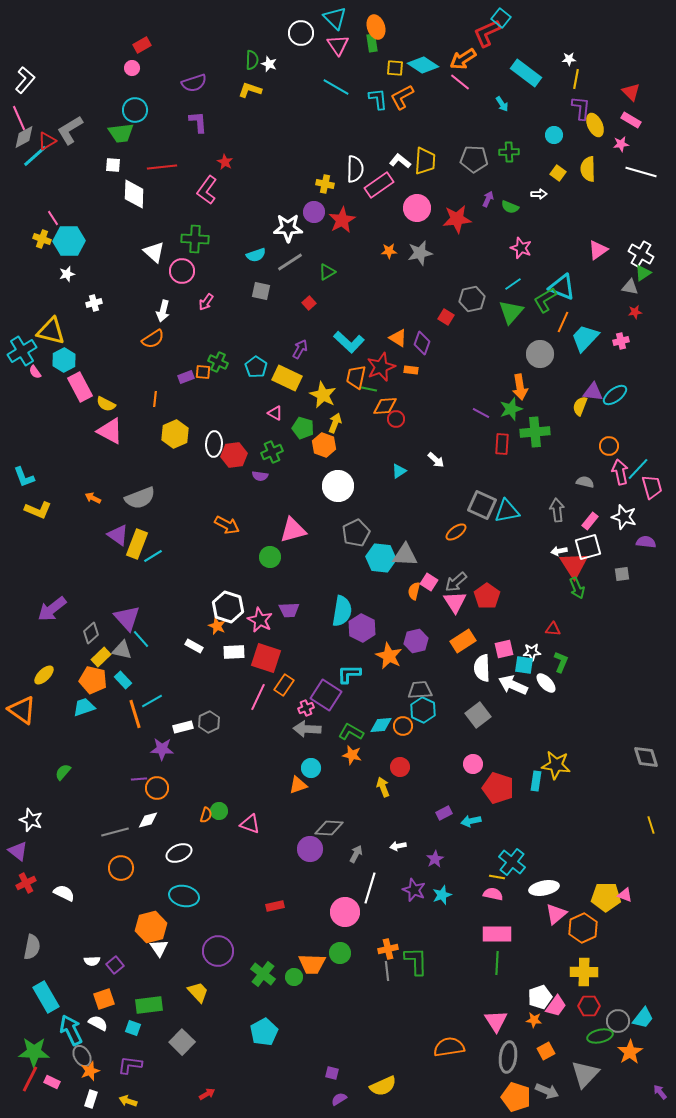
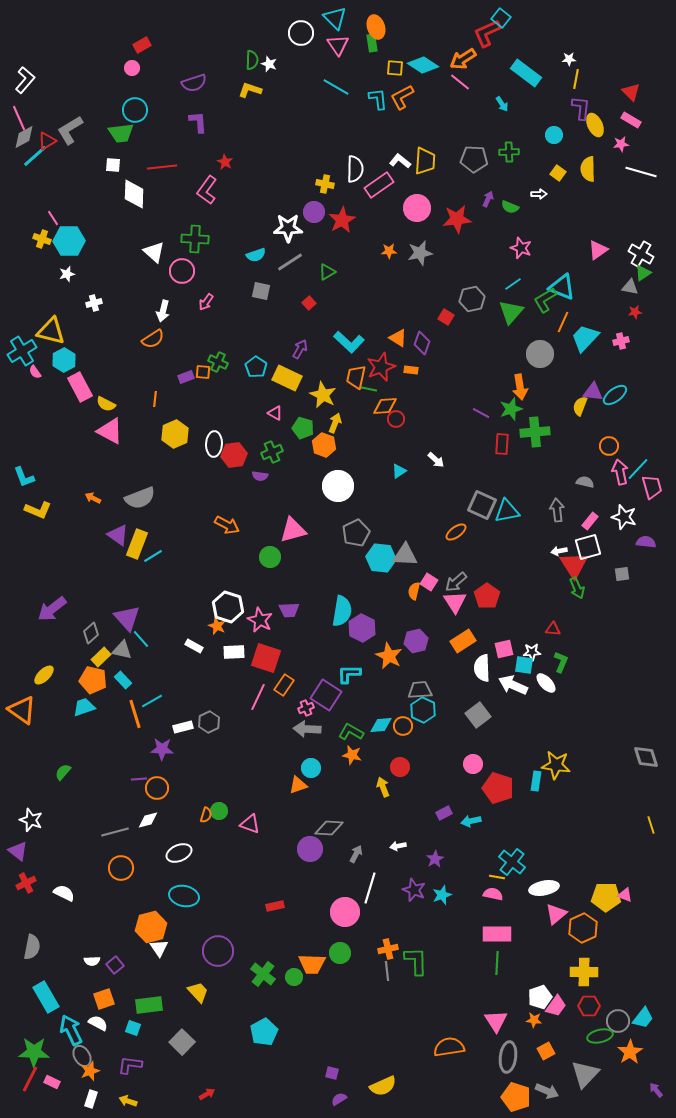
purple arrow at (660, 1092): moved 4 px left, 2 px up
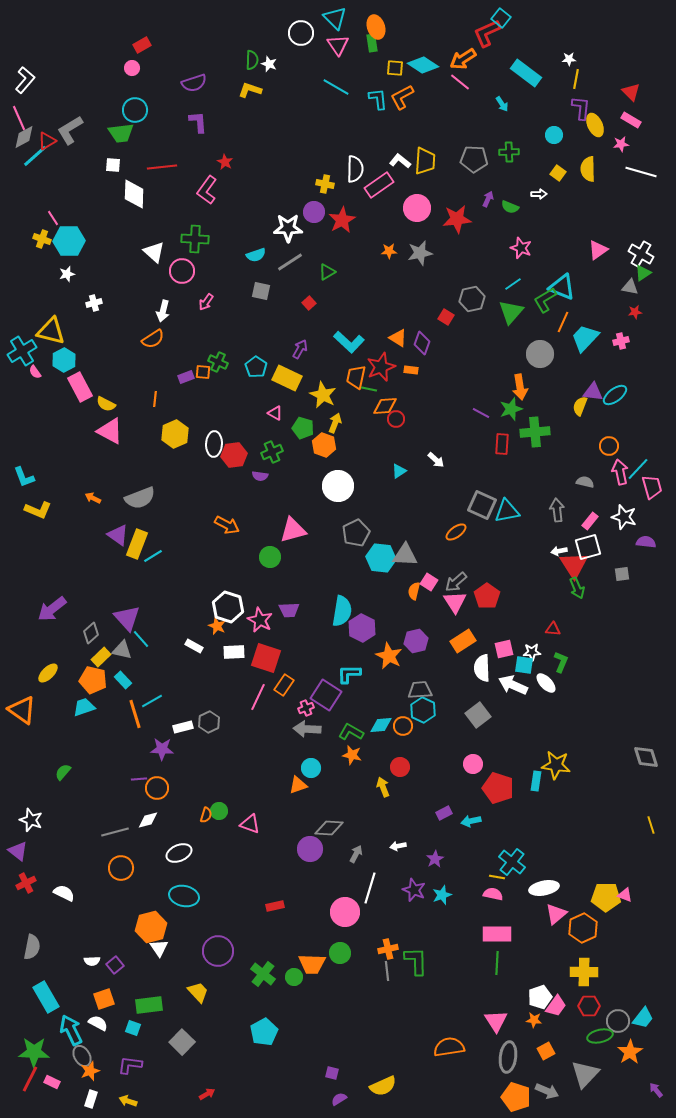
yellow ellipse at (44, 675): moved 4 px right, 2 px up
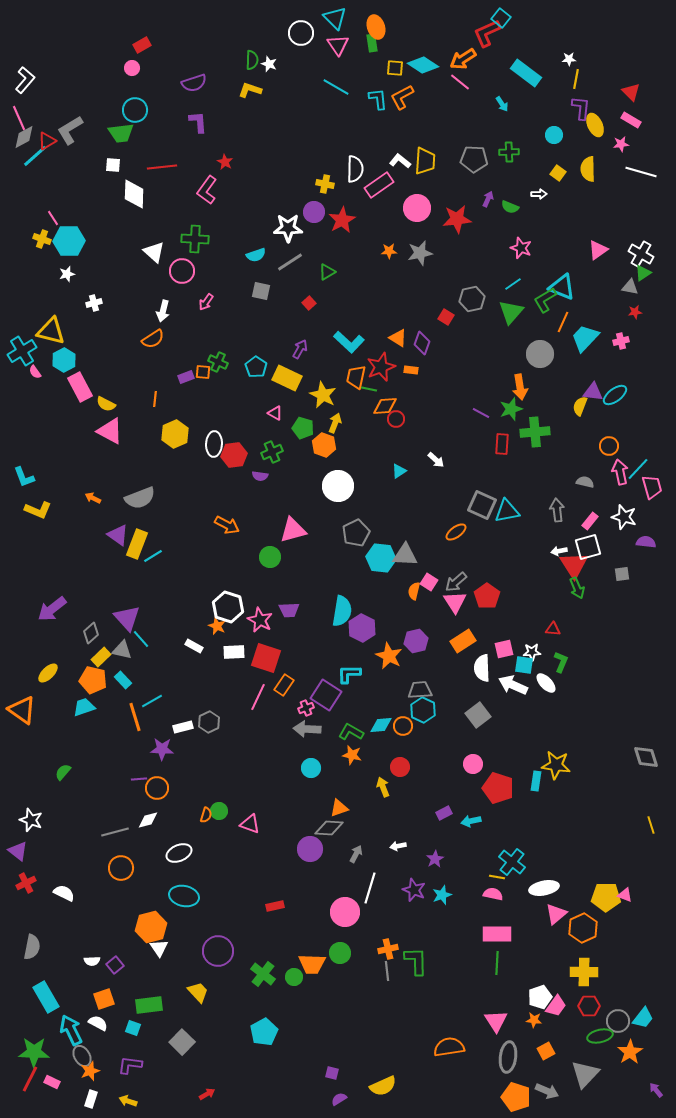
orange line at (135, 714): moved 3 px down
orange triangle at (298, 785): moved 41 px right, 23 px down
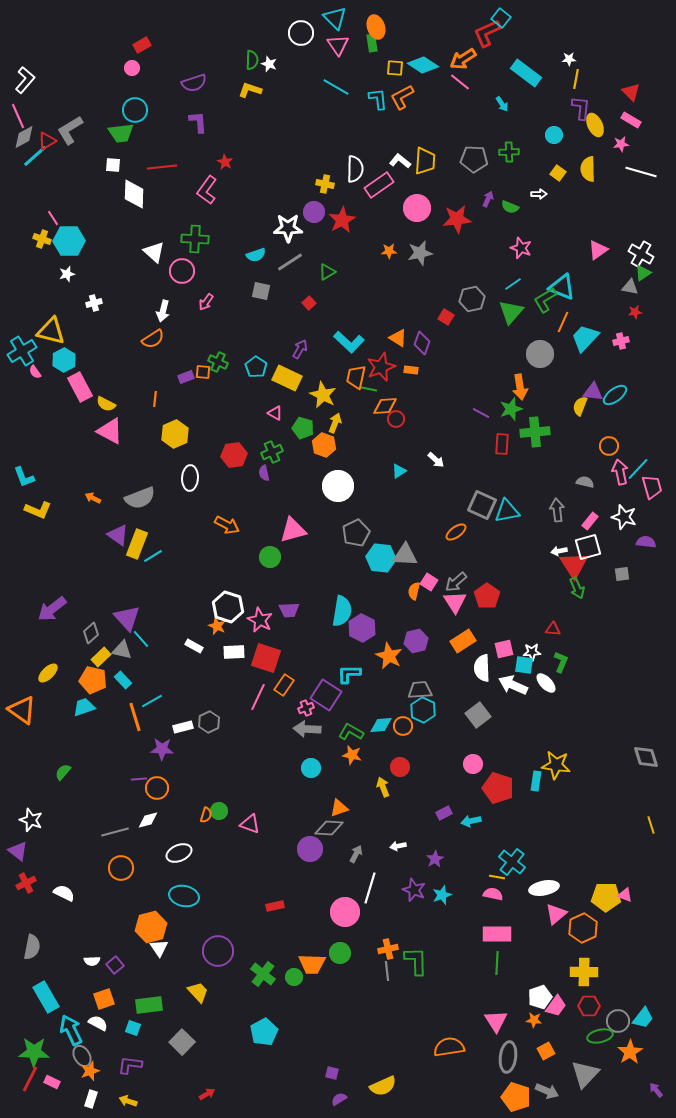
pink line at (19, 118): moved 1 px left, 2 px up
white ellipse at (214, 444): moved 24 px left, 34 px down
purple semicircle at (260, 476): moved 4 px right, 3 px up; rotated 70 degrees clockwise
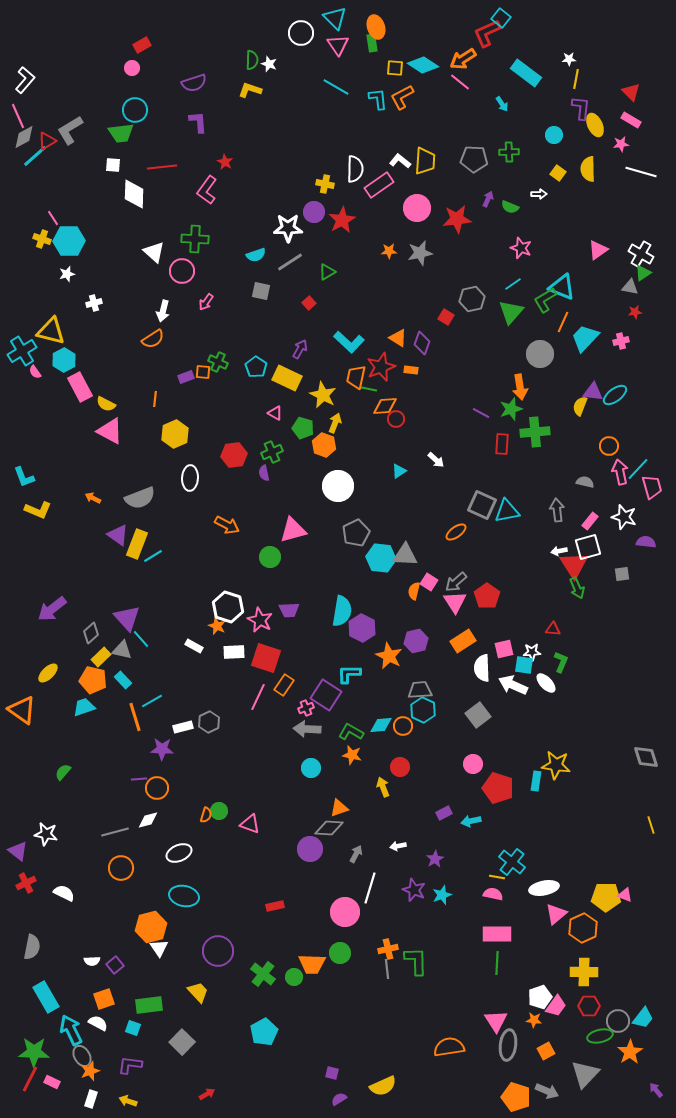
white star at (31, 820): moved 15 px right, 14 px down; rotated 10 degrees counterclockwise
gray line at (387, 971): moved 2 px up
gray ellipse at (508, 1057): moved 12 px up
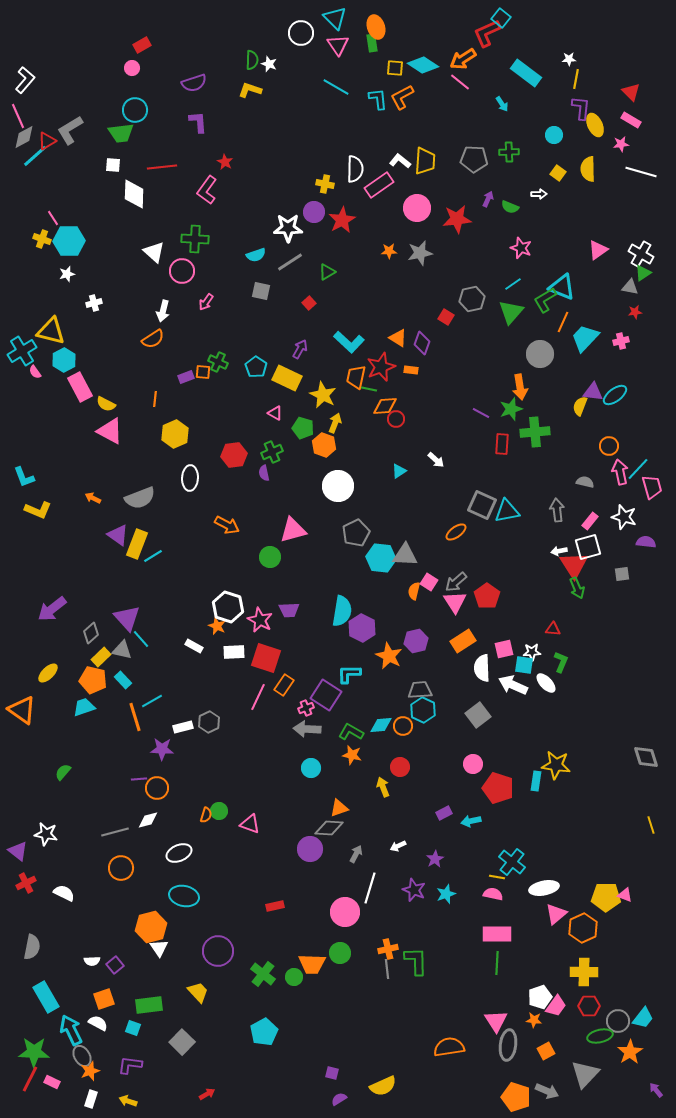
white arrow at (398, 846): rotated 14 degrees counterclockwise
cyan star at (442, 895): moved 4 px right, 1 px up
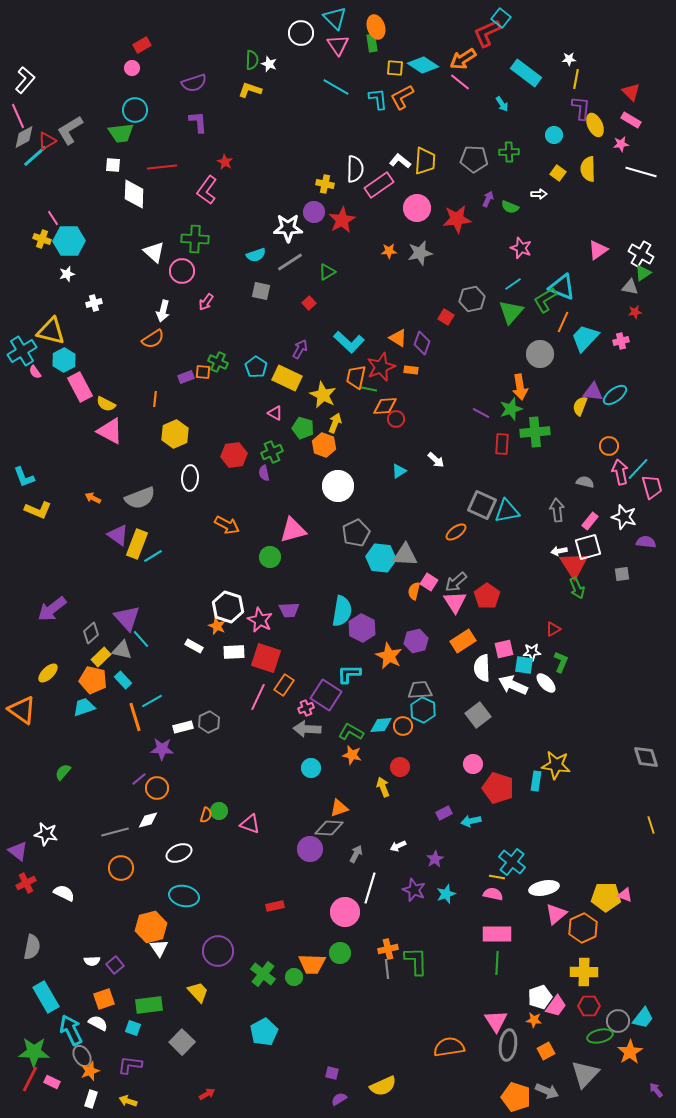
red triangle at (553, 629): rotated 35 degrees counterclockwise
purple line at (139, 779): rotated 35 degrees counterclockwise
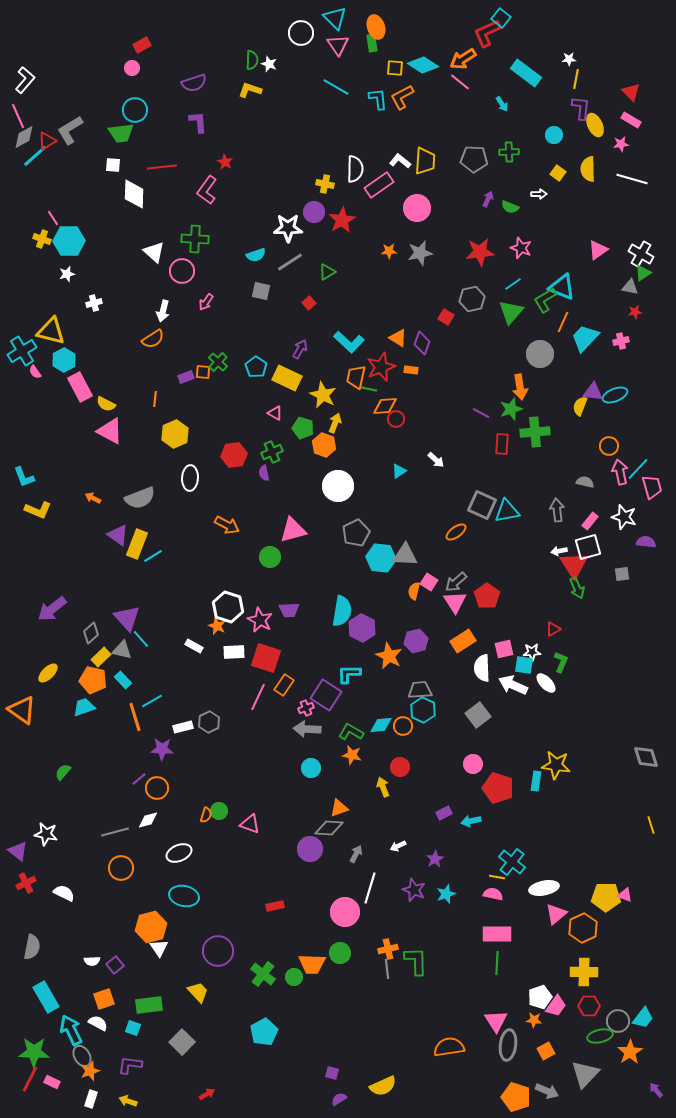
white line at (641, 172): moved 9 px left, 7 px down
red star at (457, 219): moved 23 px right, 33 px down
green cross at (218, 362): rotated 18 degrees clockwise
cyan ellipse at (615, 395): rotated 15 degrees clockwise
